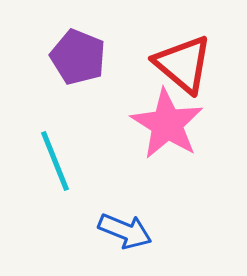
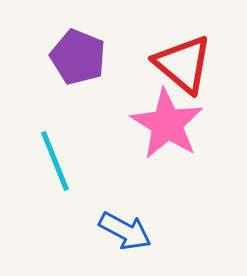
blue arrow: rotated 6 degrees clockwise
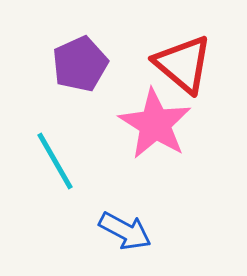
purple pentagon: moved 2 px right, 7 px down; rotated 26 degrees clockwise
pink star: moved 12 px left
cyan line: rotated 8 degrees counterclockwise
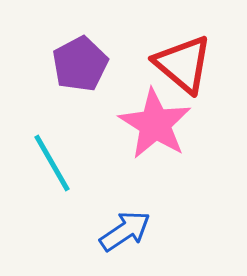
purple pentagon: rotated 4 degrees counterclockwise
cyan line: moved 3 px left, 2 px down
blue arrow: rotated 62 degrees counterclockwise
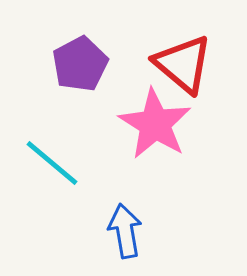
cyan line: rotated 20 degrees counterclockwise
blue arrow: rotated 66 degrees counterclockwise
